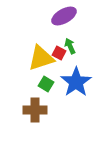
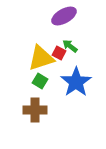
green arrow: rotated 28 degrees counterclockwise
green square: moved 6 px left, 3 px up
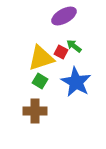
green arrow: moved 4 px right
red square: moved 2 px right, 1 px up
blue star: rotated 8 degrees counterclockwise
brown cross: moved 1 px down
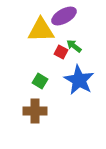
yellow triangle: moved 28 px up; rotated 16 degrees clockwise
blue star: moved 3 px right, 2 px up
